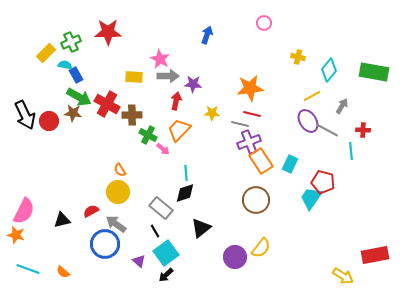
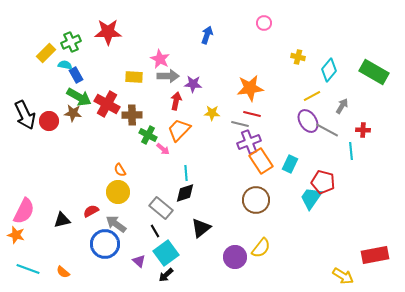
green rectangle at (374, 72): rotated 20 degrees clockwise
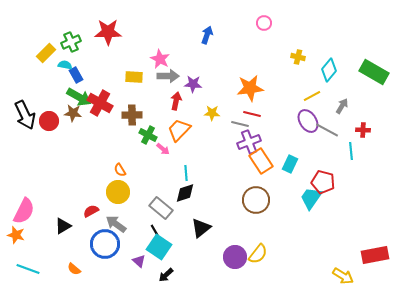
red cross at (107, 104): moved 7 px left, 1 px up
black triangle at (62, 220): moved 1 px right, 6 px down; rotated 18 degrees counterclockwise
yellow semicircle at (261, 248): moved 3 px left, 6 px down
cyan square at (166, 253): moved 7 px left, 6 px up; rotated 20 degrees counterclockwise
orange semicircle at (63, 272): moved 11 px right, 3 px up
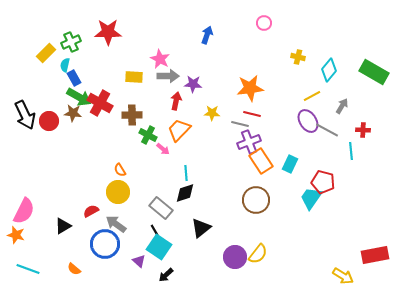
cyan semicircle at (65, 65): rotated 88 degrees counterclockwise
blue rectangle at (76, 75): moved 2 px left, 3 px down
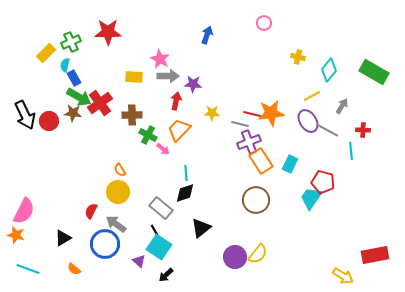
orange star at (250, 88): moved 21 px right, 25 px down
red cross at (100, 103): rotated 25 degrees clockwise
red semicircle at (91, 211): rotated 35 degrees counterclockwise
black triangle at (63, 226): moved 12 px down
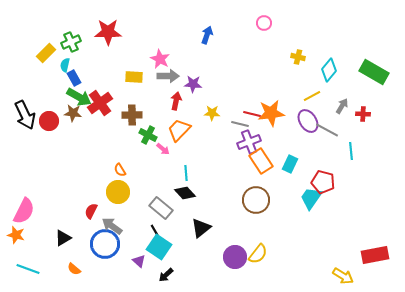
red cross at (363, 130): moved 16 px up
black diamond at (185, 193): rotated 65 degrees clockwise
gray arrow at (116, 224): moved 4 px left, 2 px down
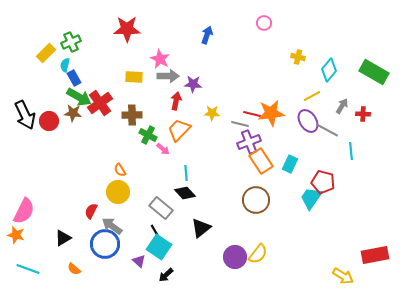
red star at (108, 32): moved 19 px right, 3 px up
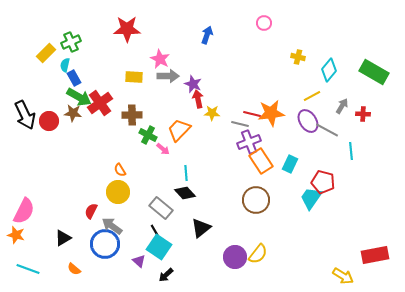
purple star at (193, 84): rotated 18 degrees clockwise
red arrow at (176, 101): moved 22 px right, 2 px up; rotated 24 degrees counterclockwise
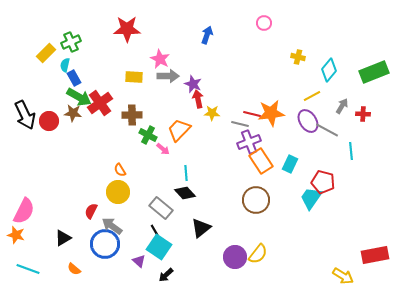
green rectangle at (374, 72): rotated 52 degrees counterclockwise
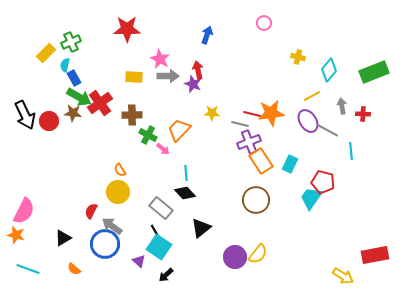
red arrow at (198, 99): moved 29 px up
gray arrow at (342, 106): rotated 42 degrees counterclockwise
